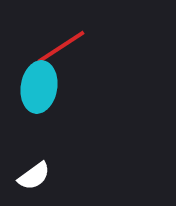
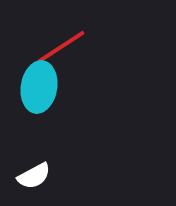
white semicircle: rotated 8 degrees clockwise
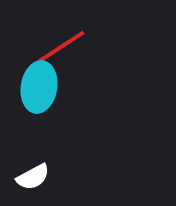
white semicircle: moved 1 px left, 1 px down
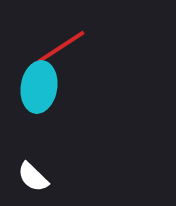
white semicircle: rotated 72 degrees clockwise
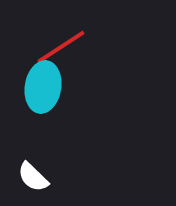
cyan ellipse: moved 4 px right
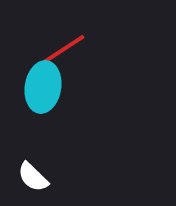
red line: moved 4 px down
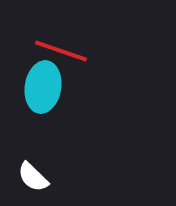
red line: rotated 52 degrees clockwise
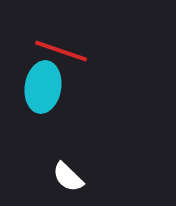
white semicircle: moved 35 px right
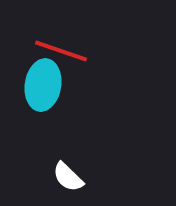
cyan ellipse: moved 2 px up
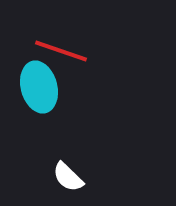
cyan ellipse: moved 4 px left, 2 px down; rotated 24 degrees counterclockwise
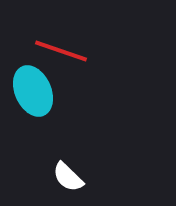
cyan ellipse: moved 6 px left, 4 px down; rotated 9 degrees counterclockwise
